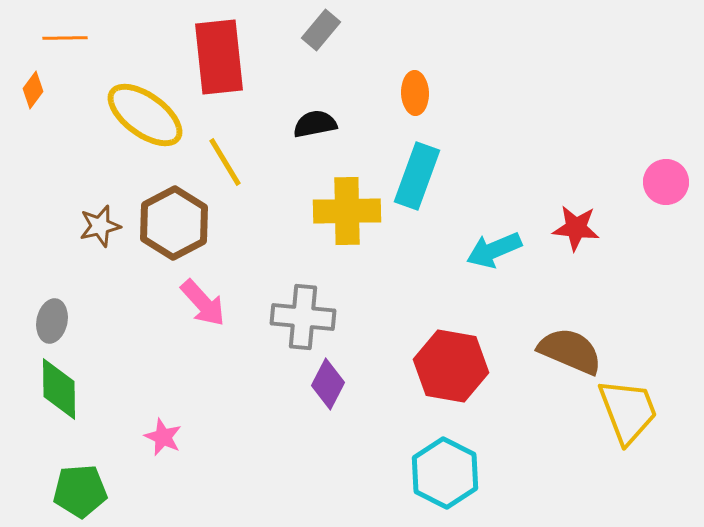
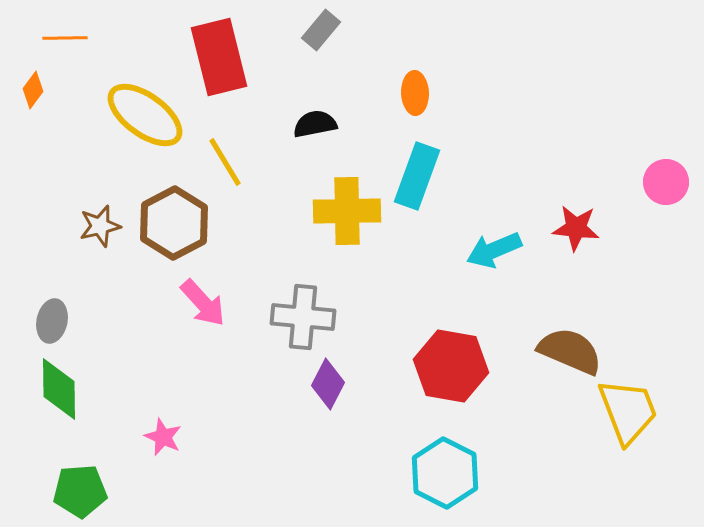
red rectangle: rotated 8 degrees counterclockwise
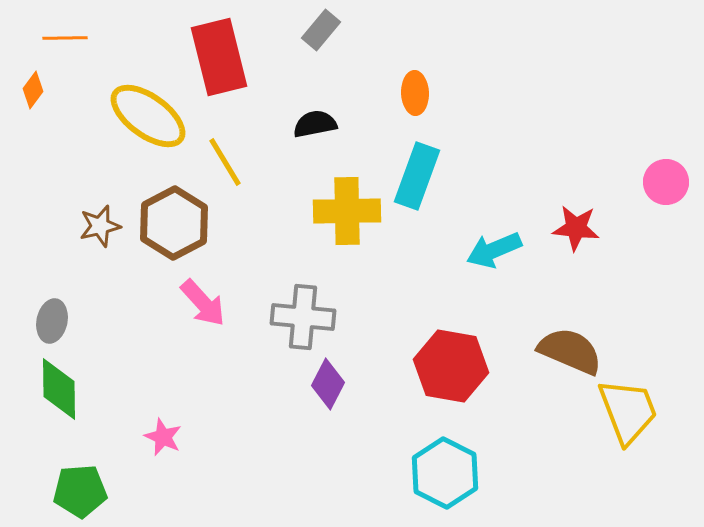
yellow ellipse: moved 3 px right, 1 px down
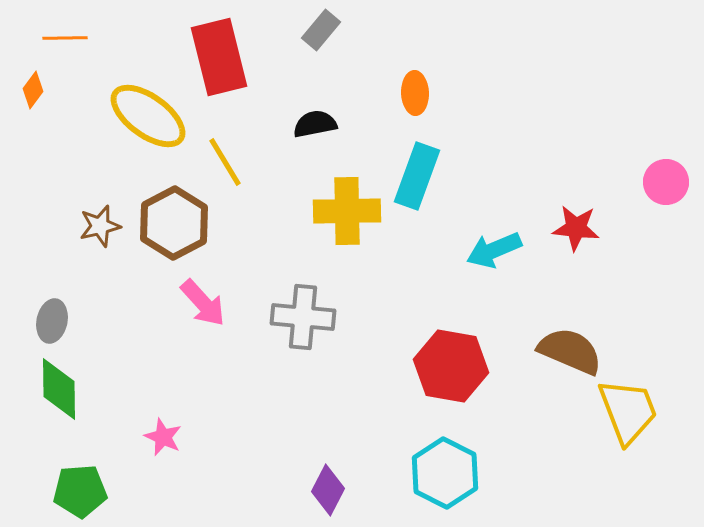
purple diamond: moved 106 px down
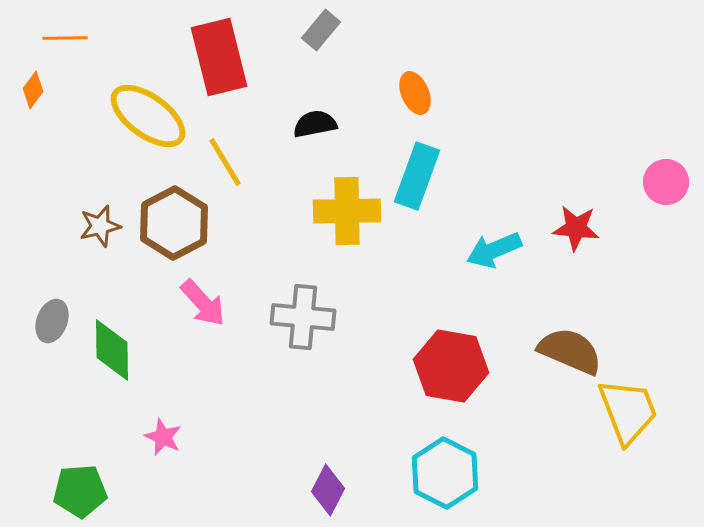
orange ellipse: rotated 21 degrees counterclockwise
gray ellipse: rotated 9 degrees clockwise
green diamond: moved 53 px right, 39 px up
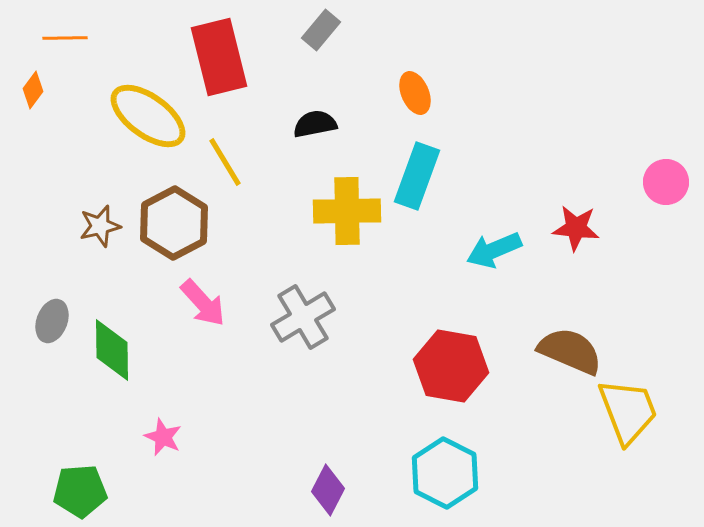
gray cross: rotated 36 degrees counterclockwise
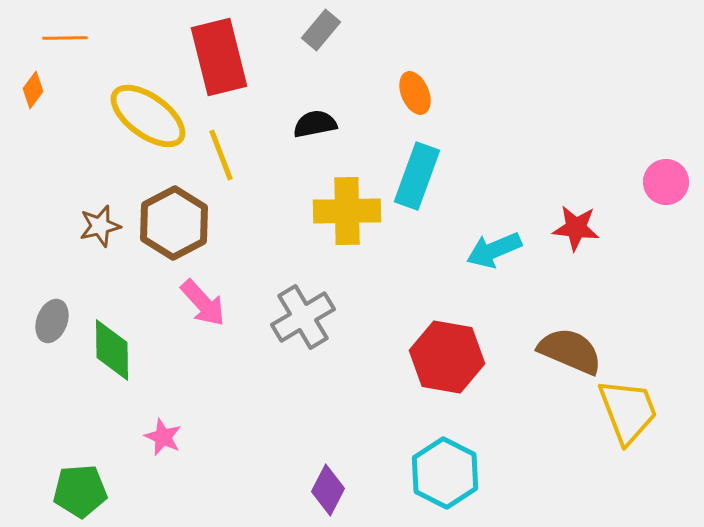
yellow line: moved 4 px left, 7 px up; rotated 10 degrees clockwise
red hexagon: moved 4 px left, 9 px up
